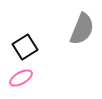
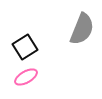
pink ellipse: moved 5 px right, 1 px up
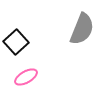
black square: moved 9 px left, 5 px up; rotated 10 degrees counterclockwise
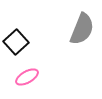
pink ellipse: moved 1 px right
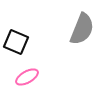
black square: rotated 25 degrees counterclockwise
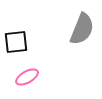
black square: rotated 30 degrees counterclockwise
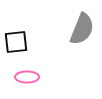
pink ellipse: rotated 30 degrees clockwise
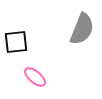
pink ellipse: moved 8 px right; rotated 40 degrees clockwise
